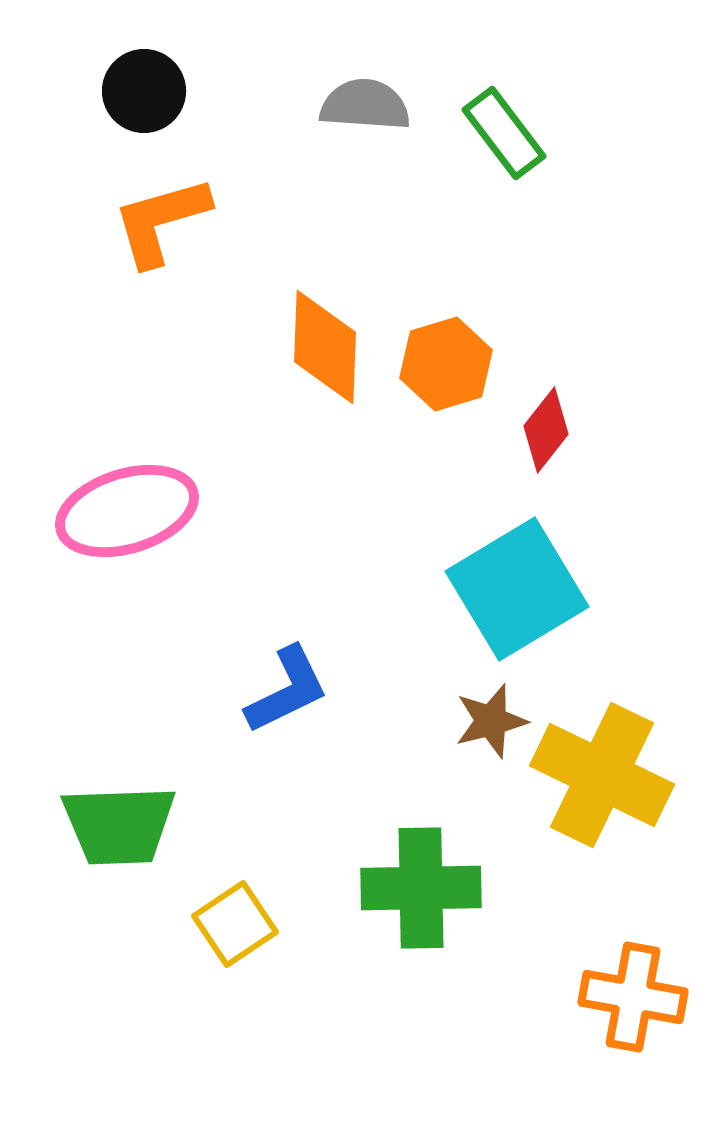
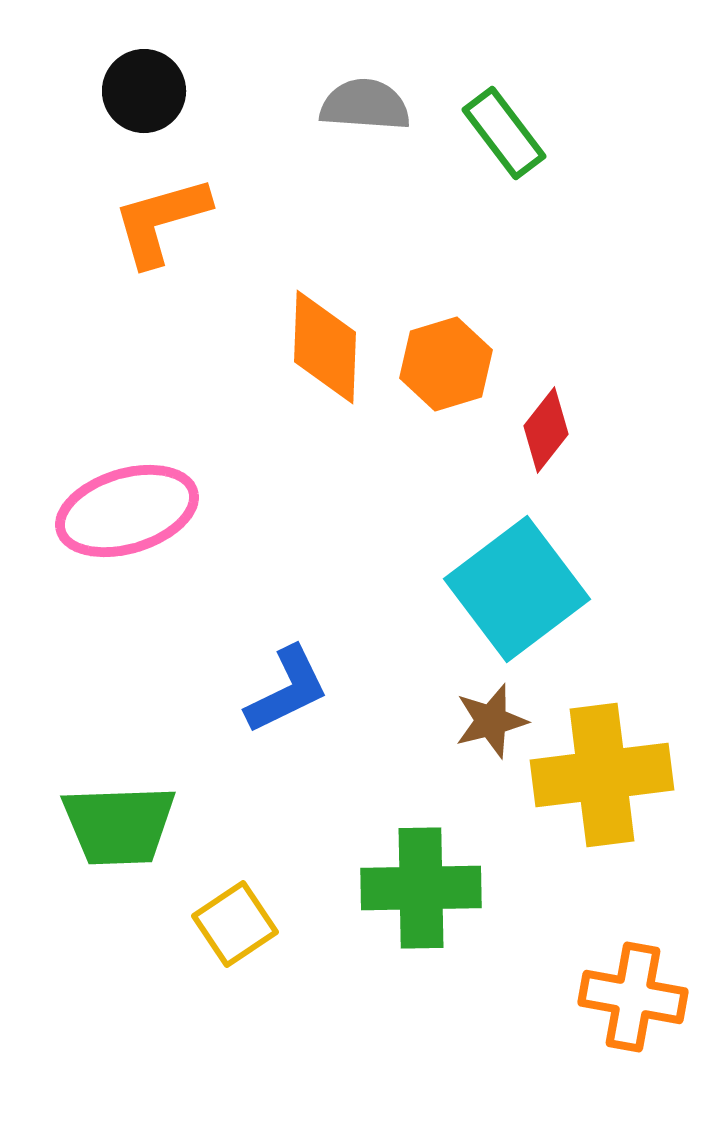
cyan square: rotated 6 degrees counterclockwise
yellow cross: rotated 33 degrees counterclockwise
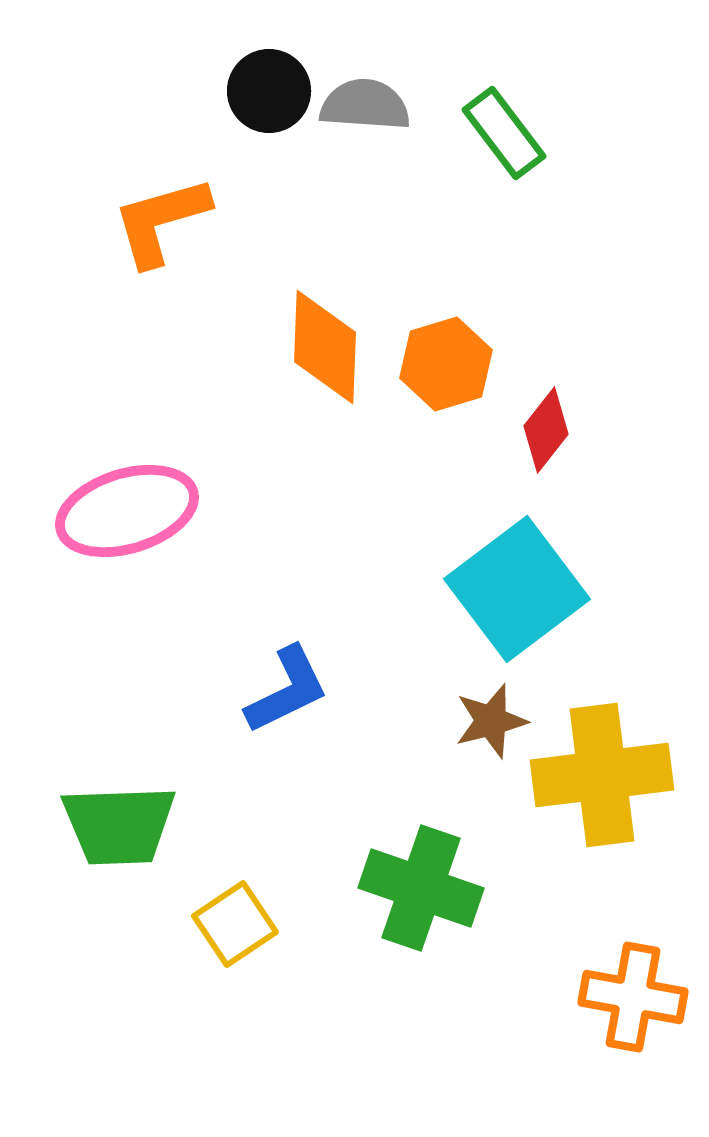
black circle: moved 125 px right
green cross: rotated 20 degrees clockwise
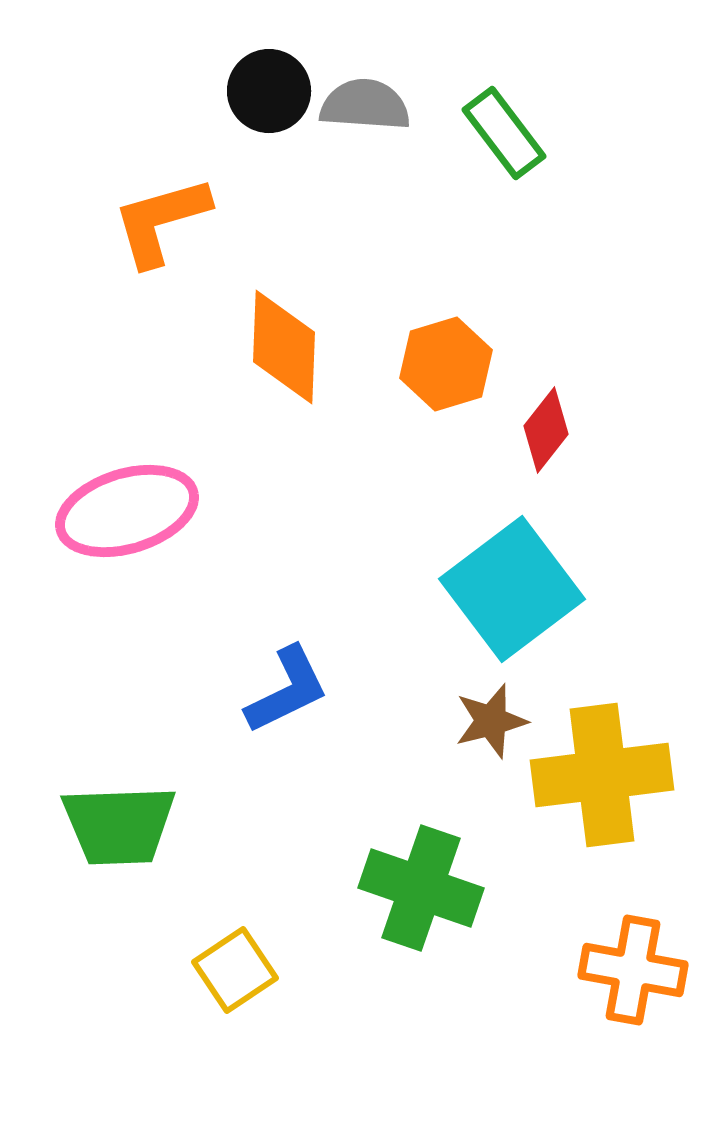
orange diamond: moved 41 px left
cyan square: moved 5 px left
yellow square: moved 46 px down
orange cross: moved 27 px up
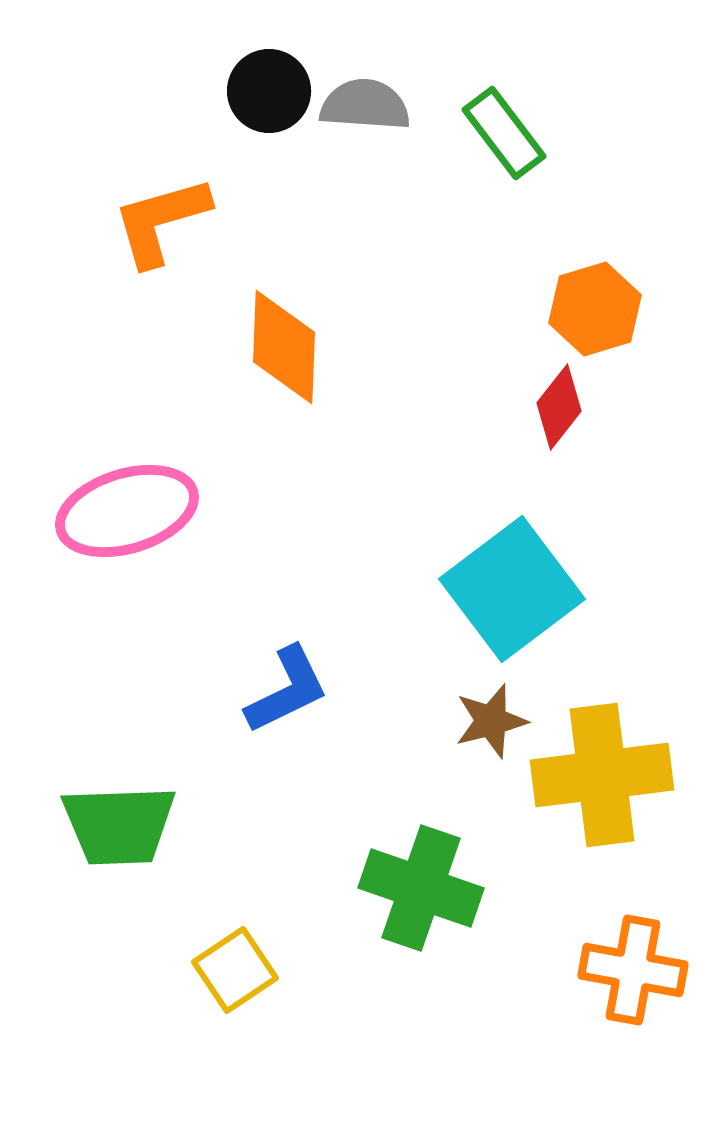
orange hexagon: moved 149 px right, 55 px up
red diamond: moved 13 px right, 23 px up
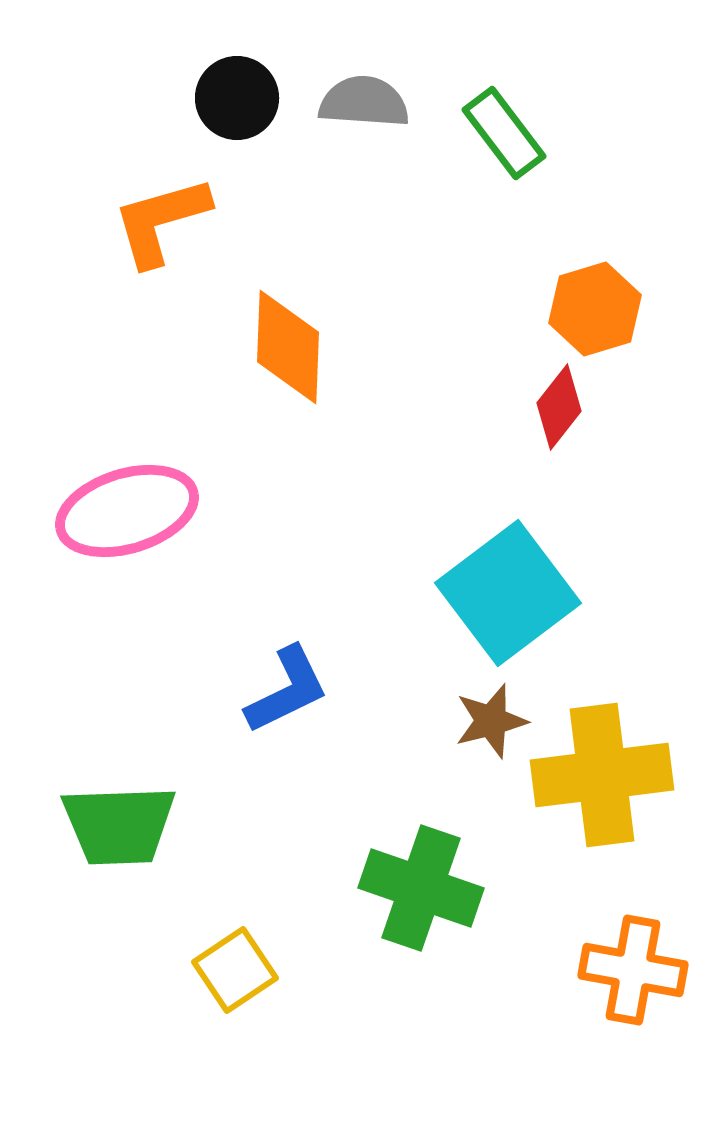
black circle: moved 32 px left, 7 px down
gray semicircle: moved 1 px left, 3 px up
orange diamond: moved 4 px right
cyan square: moved 4 px left, 4 px down
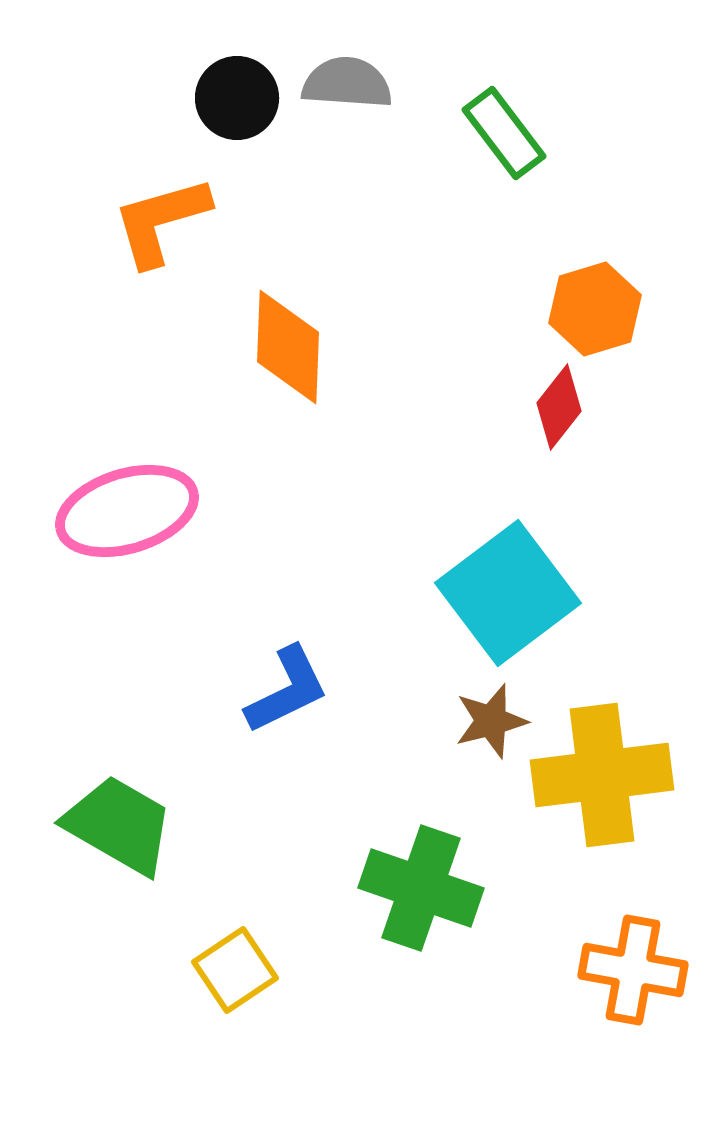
gray semicircle: moved 17 px left, 19 px up
green trapezoid: rotated 148 degrees counterclockwise
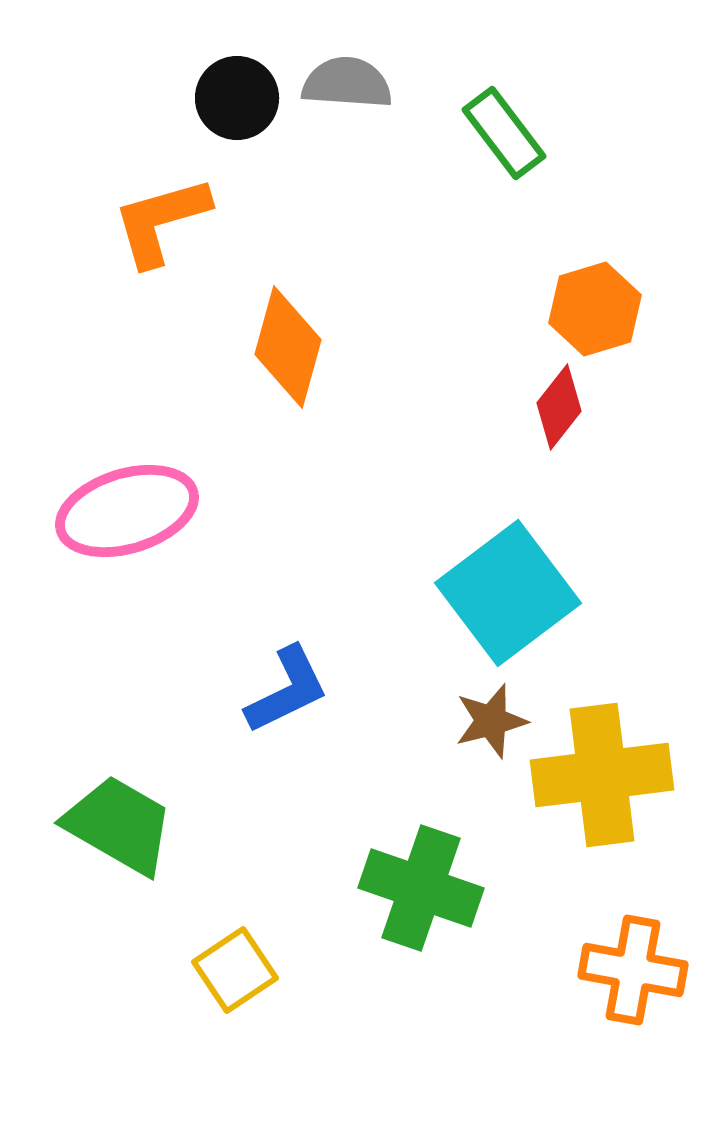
orange diamond: rotated 13 degrees clockwise
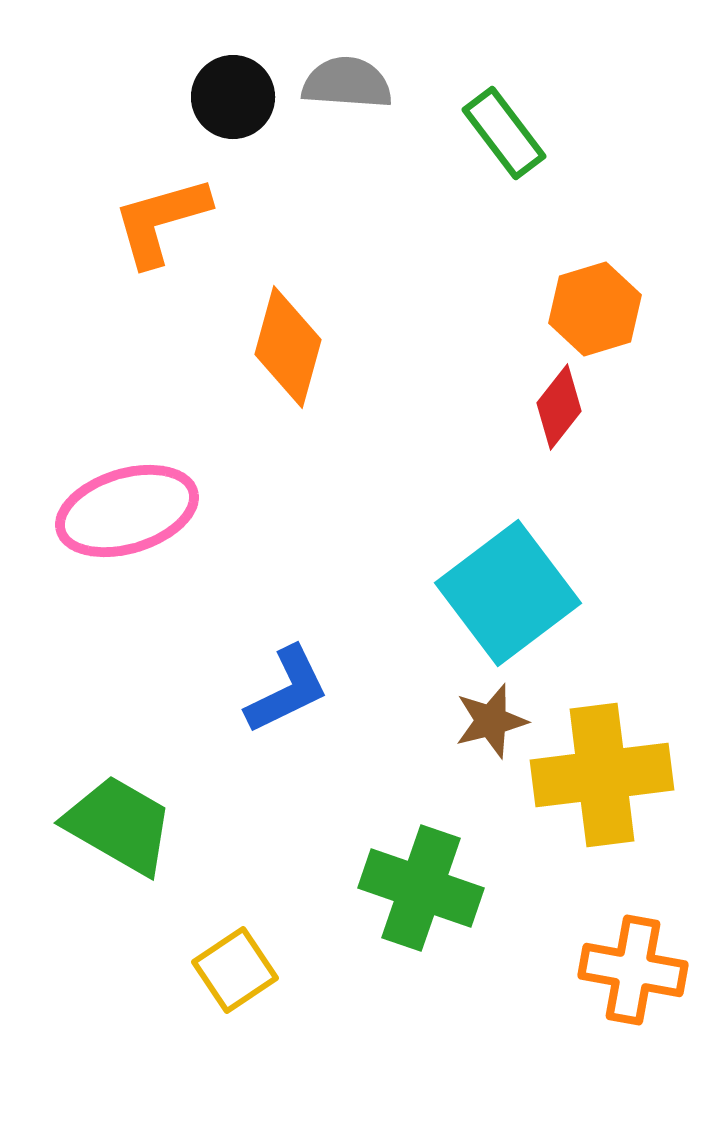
black circle: moved 4 px left, 1 px up
